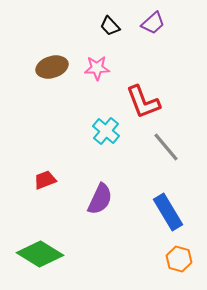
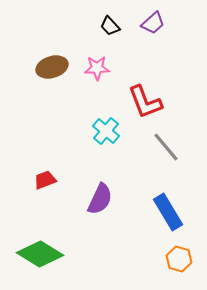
red L-shape: moved 2 px right
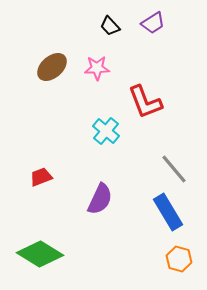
purple trapezoid: rotated 10 degrees clockwise
brown ellipse: rotated 24 degrees counterclockwise
gray line: moved 8 px right, 22 px down
red trapezoid: moved 4 px left, 3 px up
